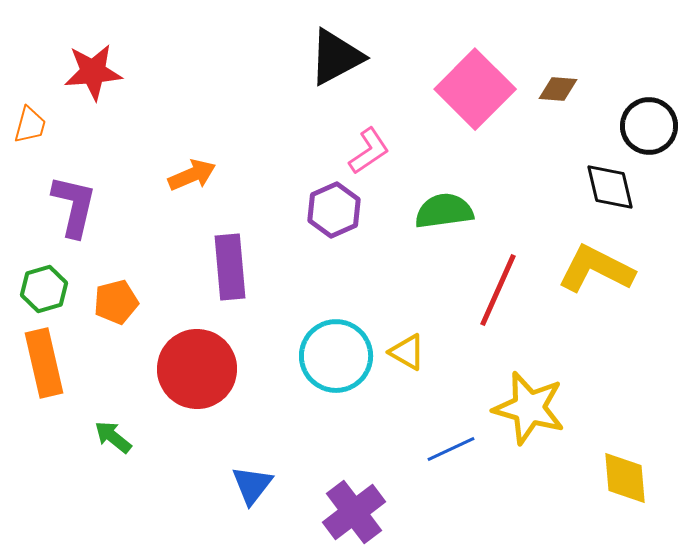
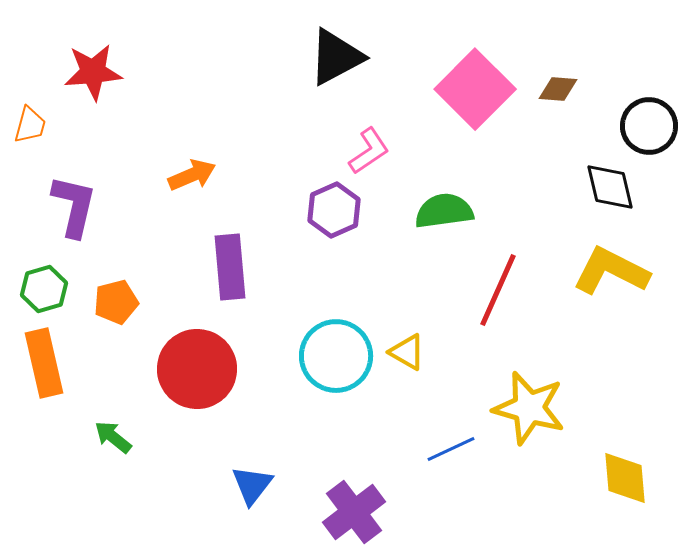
yellow L-shape: moved 15 px right, 2 px down
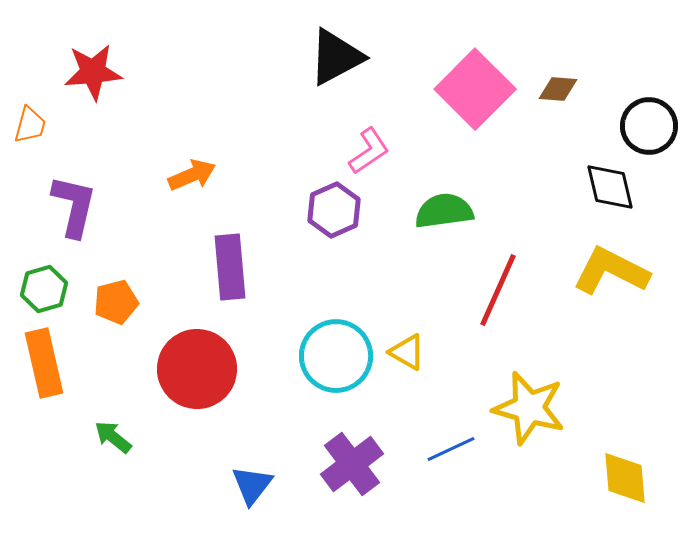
purple cross: moved 2 px left, 48 px up
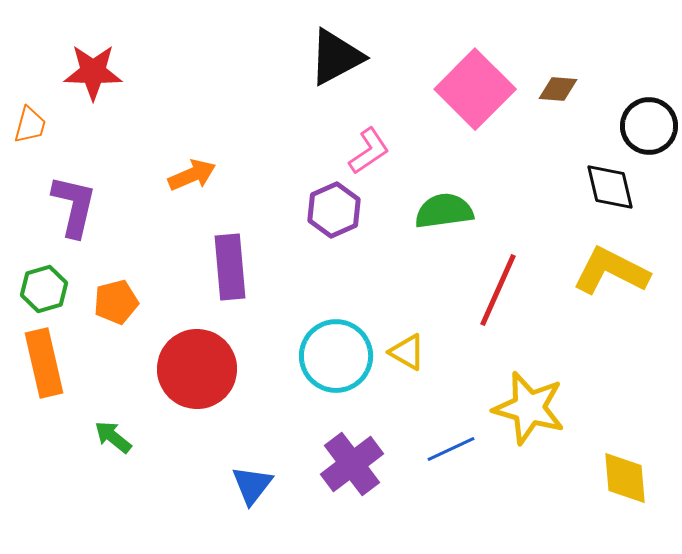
red star: rotated 6 degrees clockwise
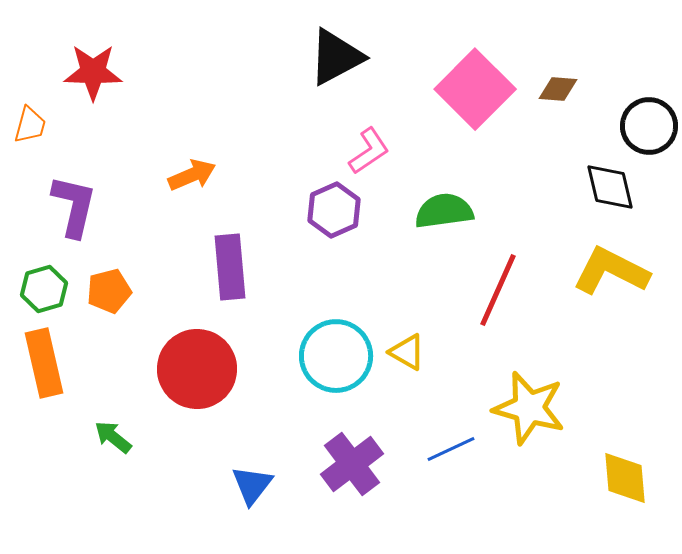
orange pentagon: moved 7 px left, 11 px up
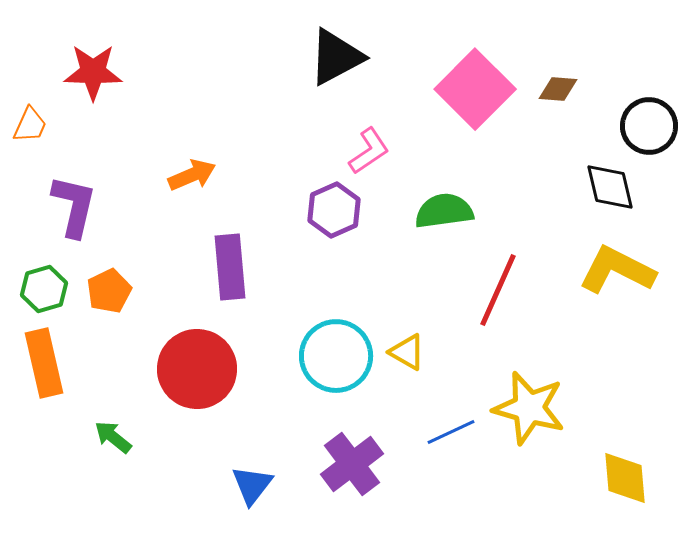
orange trapezoid: rotated 9 degrees clockwise
yellow L-shape: moved 6 px right, 1 px up
orange pentagon: rotated 12 degrees counterclockwise
blue line: moved 17 px up
